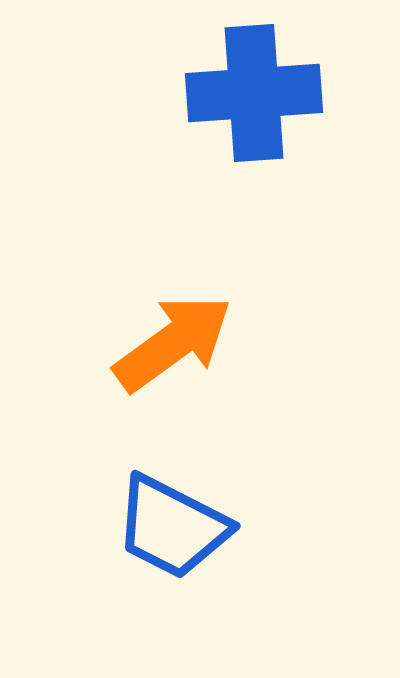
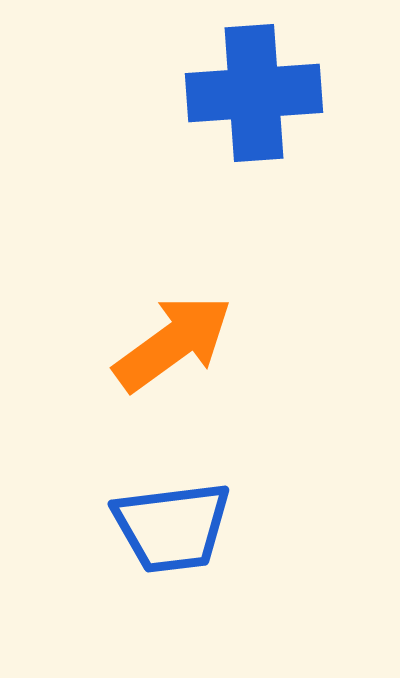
blue trapezoid: rotated 34 degrees counterclockwise
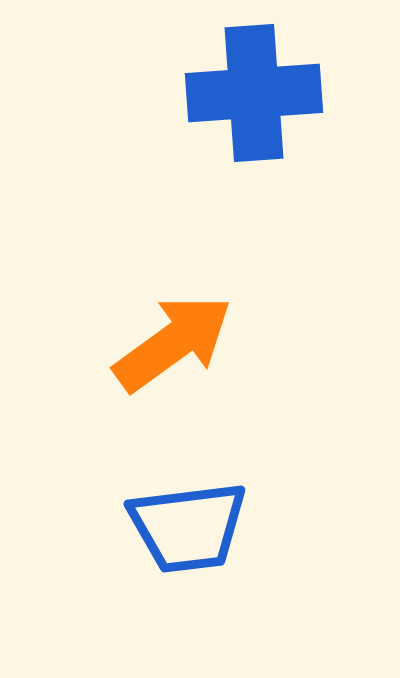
blue trapezoid: moved 16 px right
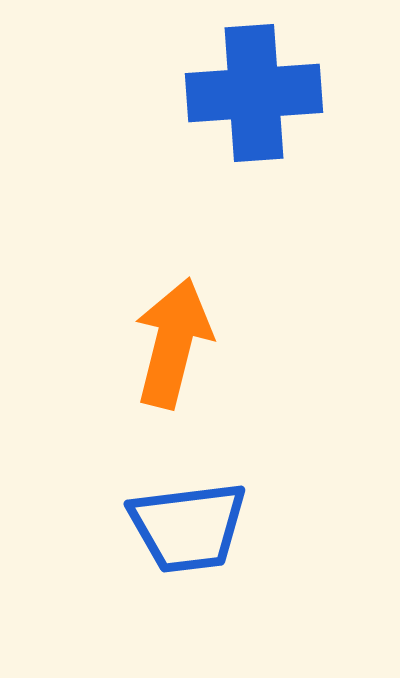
orange arrow: rotated 40 degrees counterclockwise
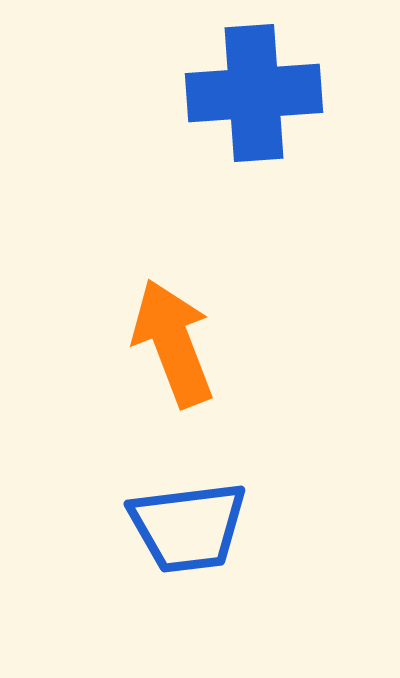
orange arrow: rotated 35 degrees counterclockwise
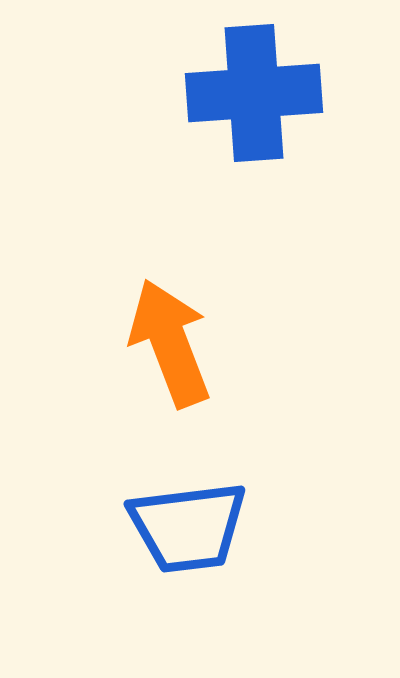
orange arrow: moved 3 px left
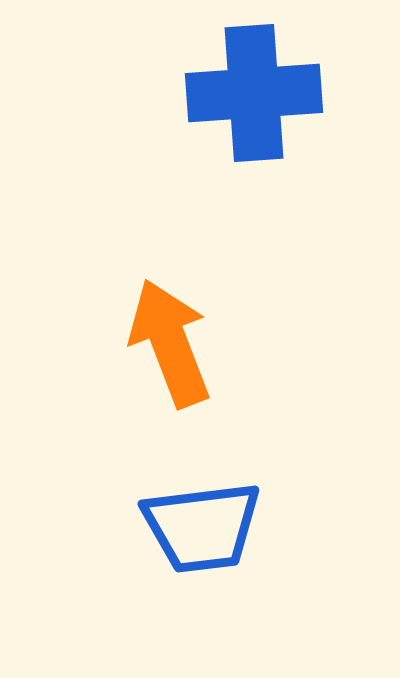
blue trapezoid: moved 14 px right
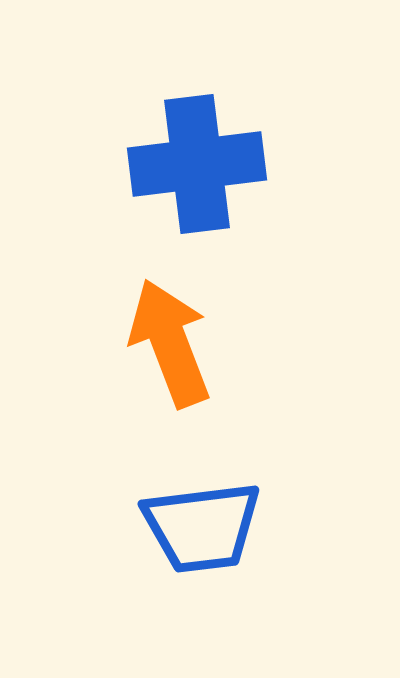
blue cross: moved 57 px left, 71 px down; rotated 3 degrees counterclockwise
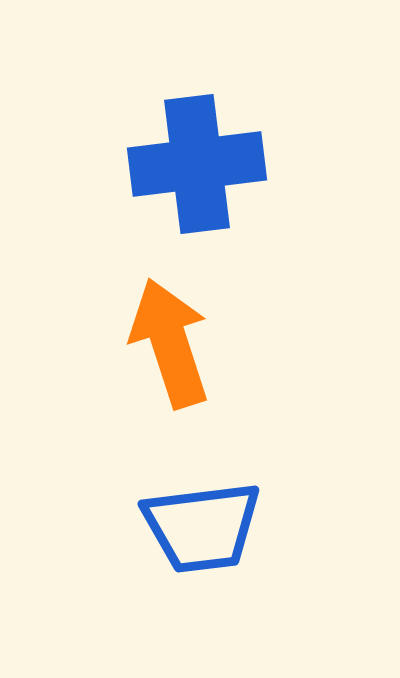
orange arrow: rotated 3 degrees clockwise
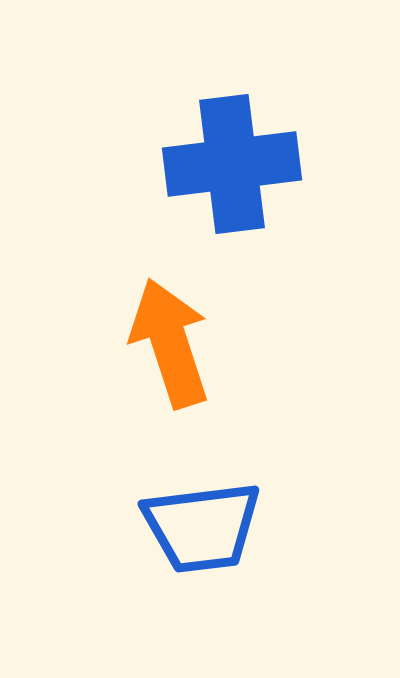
blue cross: moved 35 px right
